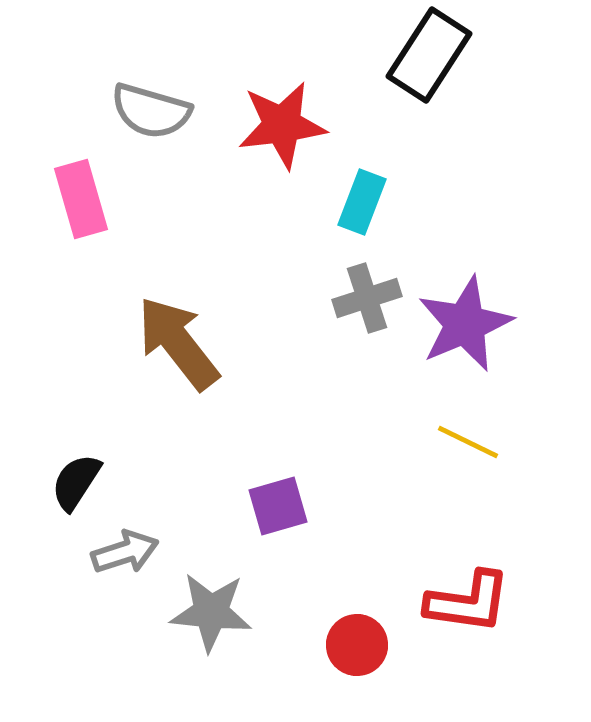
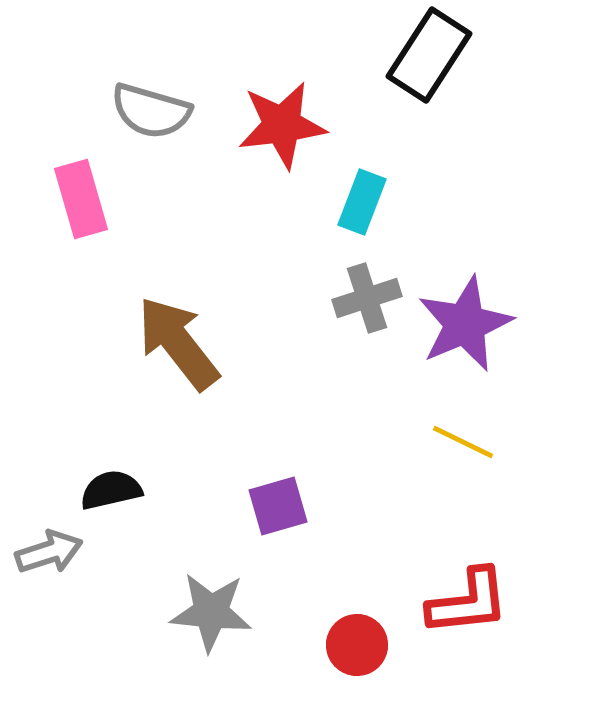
yellow line: moved 5 px left
black semicircle: moved 35 px right, 8 px down; rotated 44 degrees clockwise
gray arrow: moved 76 px left
red L-shape: rotated 14 degrees counterclockwise
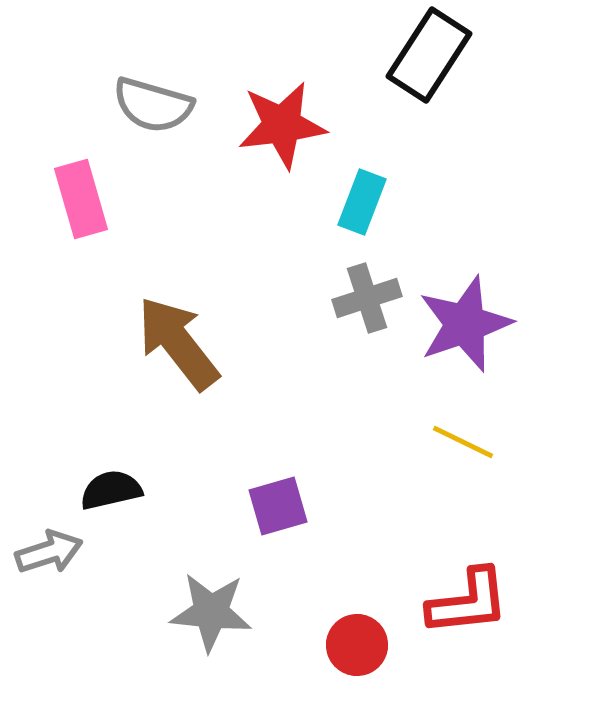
gray semicircle: moved 2 px right, 6 px up
purple star: rotated 4 degrees clockwise
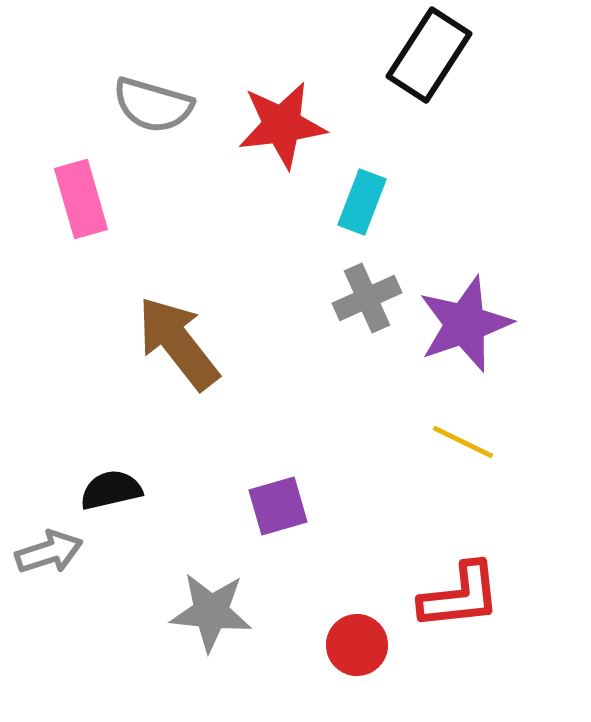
gray cross: rotated 6 degrees counterclockwise
red L-shape: moved 8 px left, 6 px up
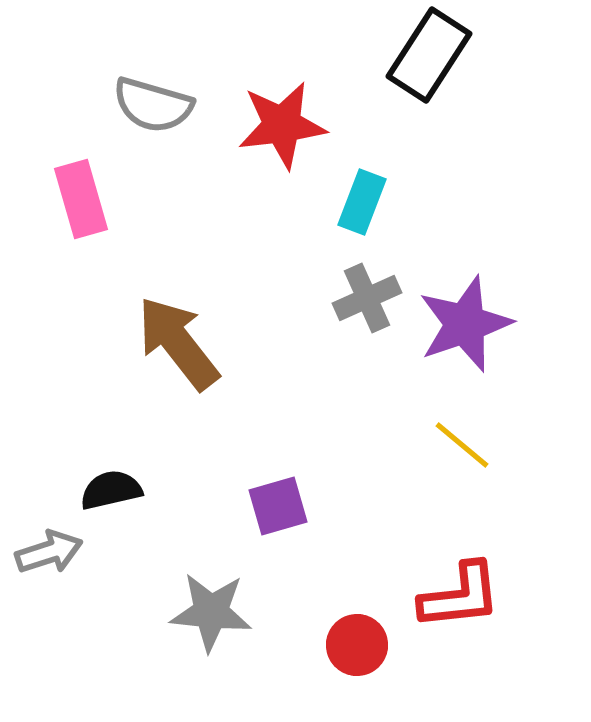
yellow line: moved 1 px left, 3 px down; rotated 14 degrees clockwise
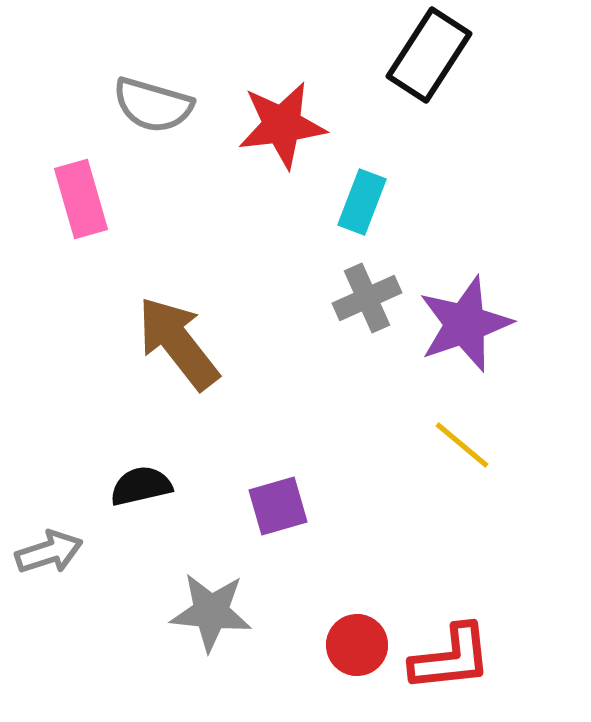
black semicircle: moved 30 px right, 4 px up
red L-shape: moved 9 px left, 62 px down
